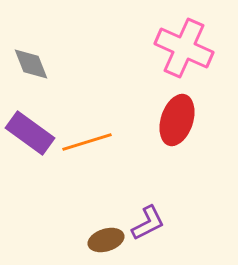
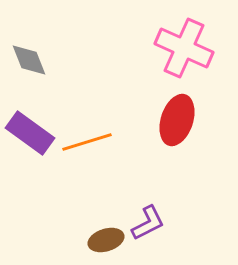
gray diamond: moved 2 px left, 4 px up
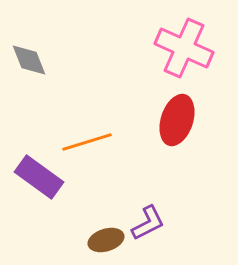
purple rectangle: moved 9 px right, 44 px down
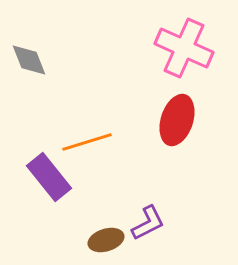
purple rectangle: moved 10 px right; rotated 15 degrees clockwise
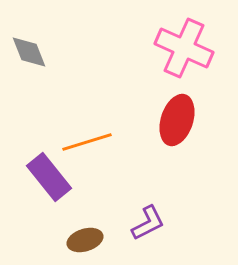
gray diamond: moved 8 px up
brown ellipse: moved 21 px left
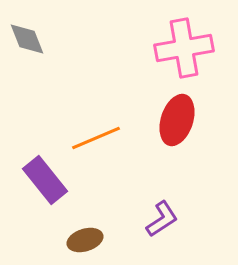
pink cross: rotated 34 degrees counterclockwise
gray diamond: moved 2 px left, 13 px up
orange line: moved 9 px right, 4 px up; rotated 6 degrees counterclockwise
purple rectangle: moved 4 px left, 3 px down
purple L-shape: moved 14 px right, 4 px up; rotated 6 degrees counterclockwise
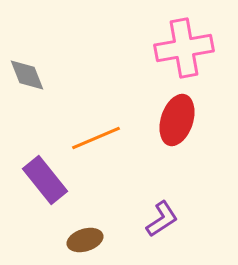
gray diamond: moved 36 px down
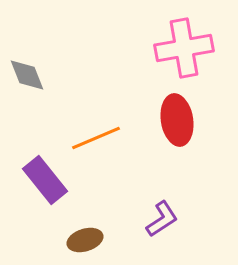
red ellipse: rotated 27 degrees counterclockwise
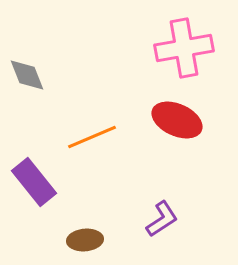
red ellipse: rotated 57 degrees counterclockwise
orange line: moved 4 px left, 1 px up
purple rectangle: moved 11 px left, 2 px down
brown ellipse: rotated 12 degrees clockwise
